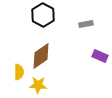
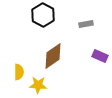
brown diamond: moved 12 px right
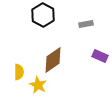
brown diamond: moved 4 px down
yellow star: rotated 24 degrees clockwise
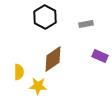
black hexagon: moved 2 px right, 2 px down
brown diamond: moved 1 px up
yellow star: moved 1 px down; rotated 24 degrees counterclockwise
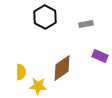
brown diamond: moved 9 px right, 9 px down
yellow semicircle: moved 2 px right
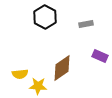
yellow semicircle: moved 1 px left, 2 px down; rotated 84 degrees clockwise
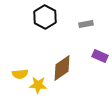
yellow star: moved 1 px up
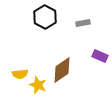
gray rectangle: moved 3 px left, 1 px up
brown diamond: moved 2 px down
yellow star: rotated 18 degrees clockwise
